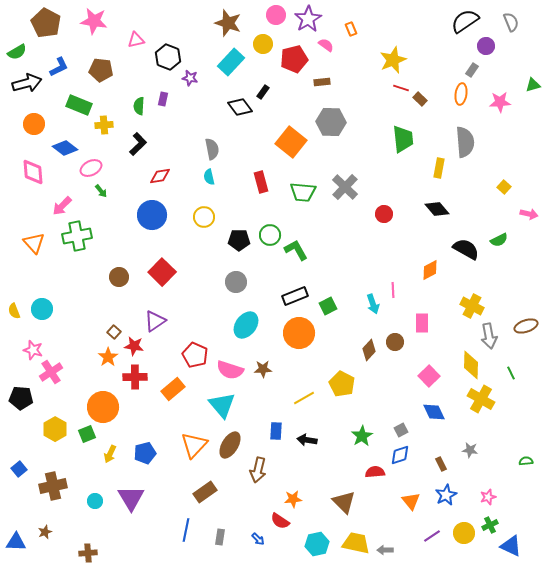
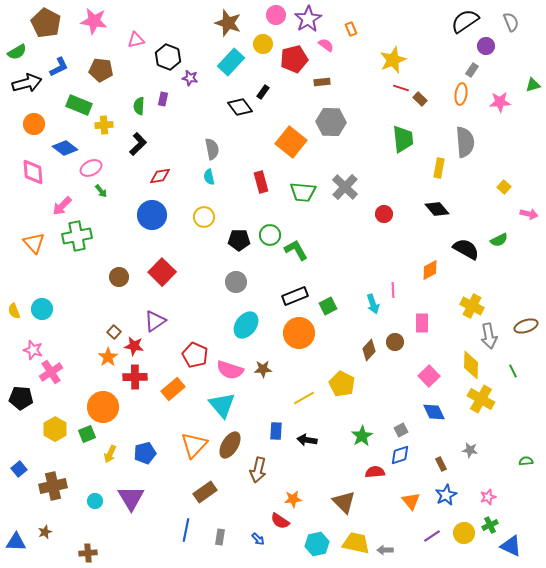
green line at (511, 373): moved 2 px right, 2 px up
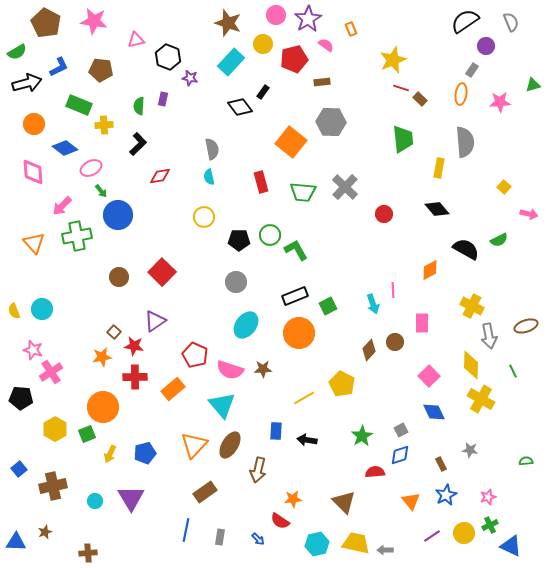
blue circle at (152, 215): moved 34 px left
orange star at (108, 357): moved 6 px left; rotated 24 degrees clockwise
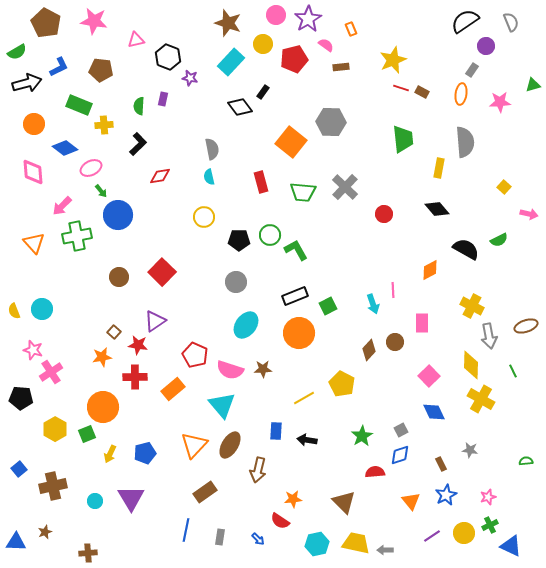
brown rectangle at (322, 82): moved 19 px right, 15 px up
brown rectangle at (420, 99): moved 2 px right, 7 px up; rotated 16 degrees counterclockwise
red star at (134, 346): moved 4 px right, 1 px up
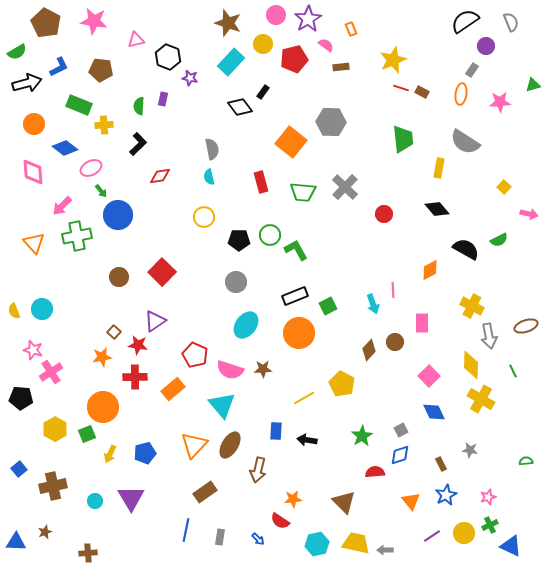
gray semicircle at (465, 142): rotated 128 degrees clockwise
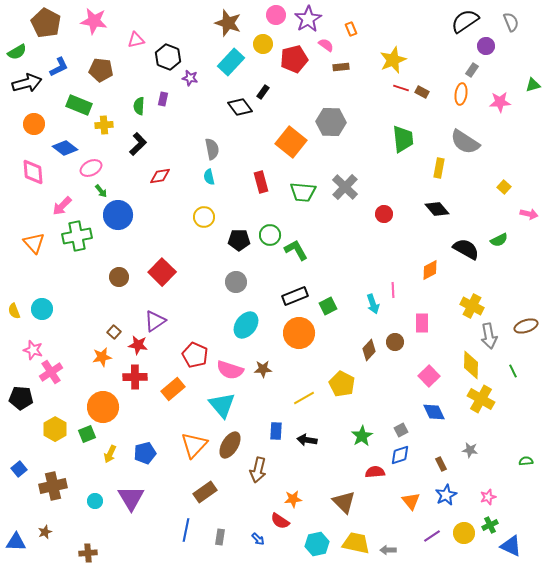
gray arrow at (385, 550): moved 3 px right
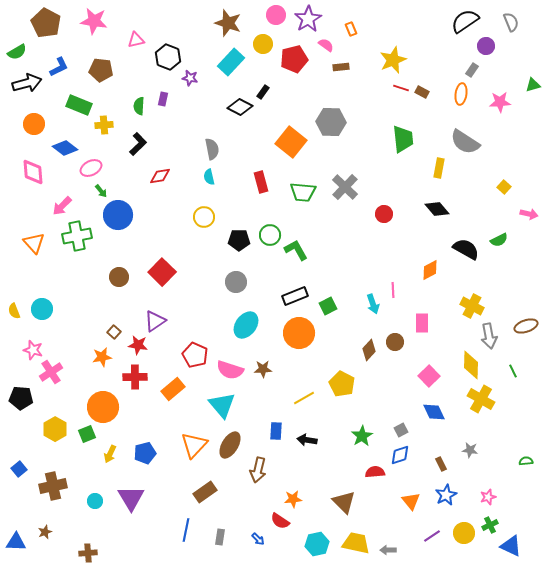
black diamond at (240, 107): rotated 25 degrees counterclockwise
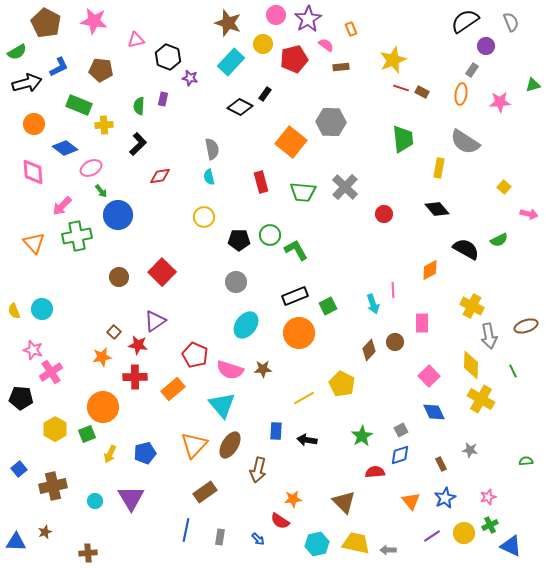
black rectangle at (263, 92): moved 2 px right, 2 px down
blue star at (446, 495): moved 1 px left, 3 px down
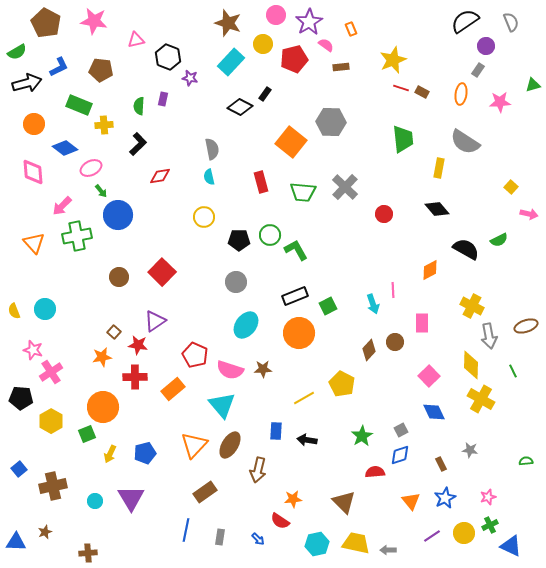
purple star at (308, 19): moved 1 px right, 3 px down
gray rectangle at (472, 70): moved 6 px right
yellow square at (504, 187): moved 7 px right
cyan circle at (42, 309): moved 3 px right
yellow hexagon at (55, 429): moved 4 px left, 8 px up
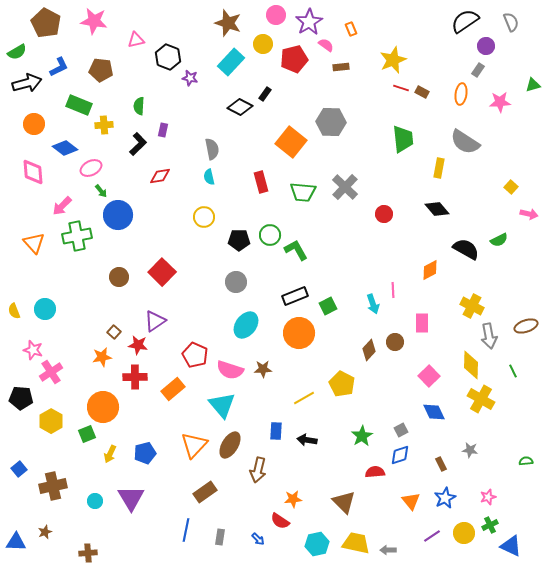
purple rectangle at (163, 99): moved 31 px down
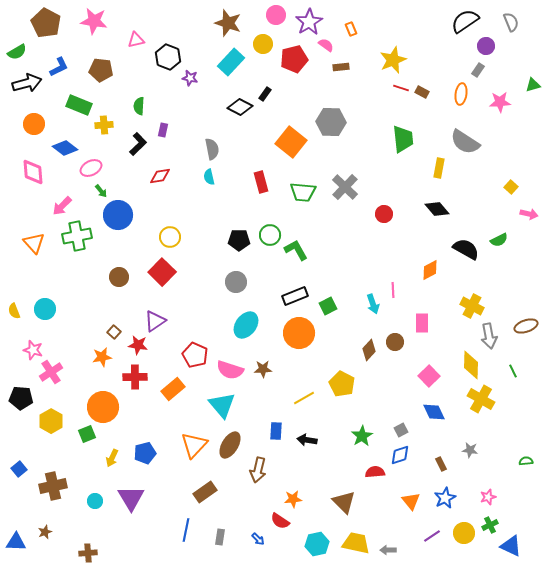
yellow circle at (204, 217): moved 34 px left, 20 px down
yellow arrow at (110, 454): moved 2 px right, 4 px down
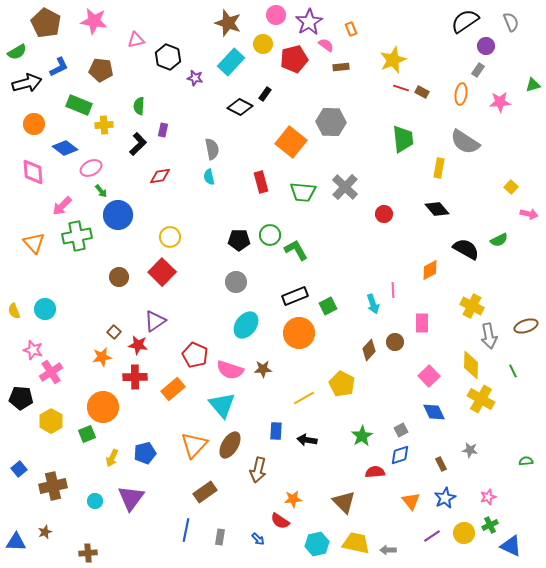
purple star at (190, 78): moved 5 px right
purple triangle at (131, 498): rotated 8 degrees clockwise
